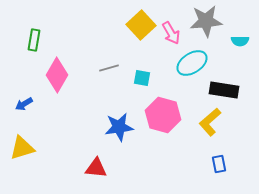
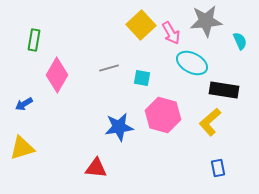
cyan semicircle: rotated 114 degrees counterclockwise
cyan ellipse: rotated 60 degrees clockwise
blue rectangle: moved 1 px left, 4 px down
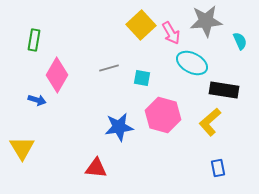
blue arrow: moved 13 px right, 4 px up; rotated 132 degrees counterclockwise
yellow triangle: rotated 44 degrees counterclockwise
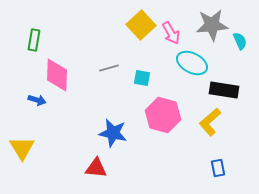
gray star: moved 6 px right, 4 px down
pink diamond: rotated 28 degrees counterclockwise
blue star: moved 6 px left, 6 px down; rotated 20 degrees clockwise
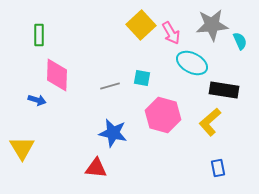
green rectangle: moved 5 px right, 5 px up; rotated 10 degrees counterclockwise
gray line: moved 1 px right, 18 px down
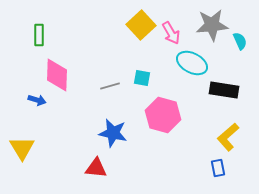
yellow L-shape: moved 18 px right, 15 px down
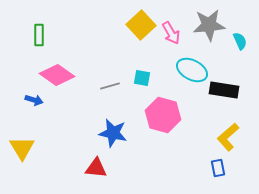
gray star: moved 3 px left
cyan ellipse: moved 7 px down
pink diamond: rotated 56 degrees counterclockwise
blue arrow: moved 3 px left
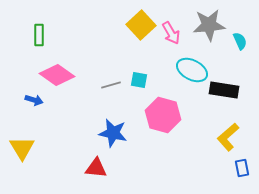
cyan square: moved 3 px left, 2 px down
gray line: moved 1 px right, 1 px up
blue rectangle: moved 24 px right
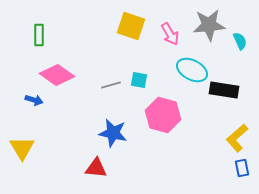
yellow square: moved 10 px left, 1 px down; rotated 28 degrees counterclockwise
pink arrow: moved 1 px left, 1 px down
yellow L-shape: moved 9 px right, 1 px down
